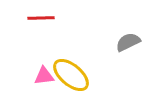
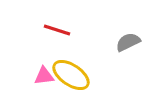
red line: moved 16 px right, 12 px down; rotated 20 degrees clockwise
yellow ellipse: rotated 6 degrees counterclockwise
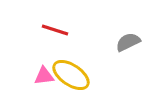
red line: moved 2 px left
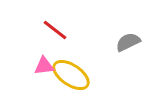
red line: rotated 20 degrees clockwise
pink triangle: moved 10 px up
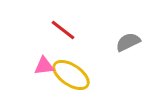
red line: moved 8 px right
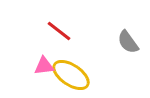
red line: moved 4 px left, 1 px down
gray semicircle: rotated 100 degrees counterclockwise
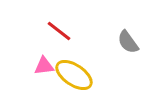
yellow ellipse: moved 3 px right
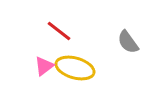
pink triangle: rotated 30 degrees counterclockwise
yellow ellipse: moved 1 px right, 7 px up; rotated 18 degrees counterclockwise
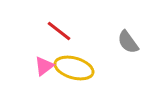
yellow ellipse: moved 1 px left
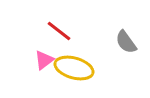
gray semicircle: moved 2 px left
pink triangle: moved 6 px up
